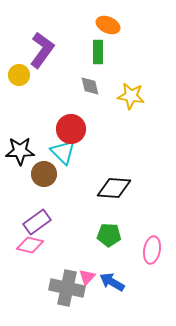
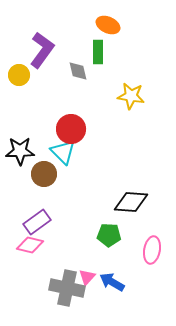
gray diamond: moved 12 px left, 15 px up
black diamond: moved 17 px right, 14 px down
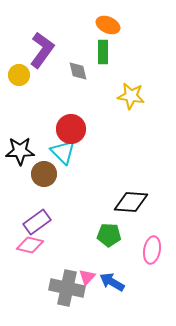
green rectangle: moved 5 px right
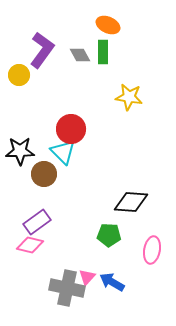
gray diamond: moved 2 px right, 16 px up; rotated 15 degrees counterclockwise
yellow star: moved 2 px left, 1 px down
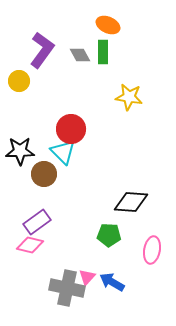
yellow circle: moved 6 px down
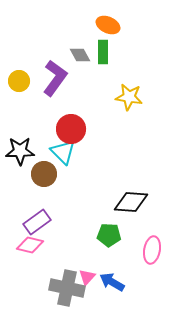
purple L-shape: moved 13 px right, 28 px down
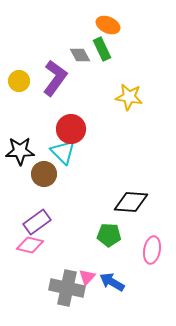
green rectangle: moved 1 px left, 3 px up; rotated 25 degrees counterclockwise
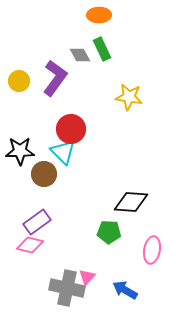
orange ellipse: moved 9 px left, 10 px up; rotated 25 degrees counterclockwise
green pentagon: moved 3 px up
blue arrow: moved 13 px right, 8 px down
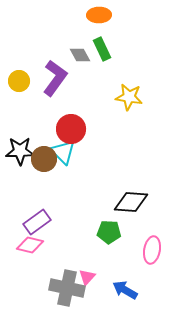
brown circle: moved 15 px up
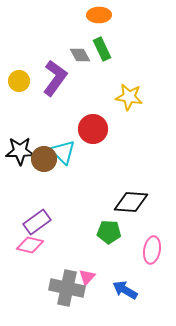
red circle: moved 22 px right
